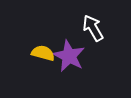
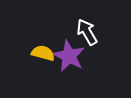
white arrow: moved 6 px left, 4 px down
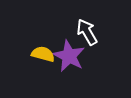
yellow semicircle: moved 1 px down
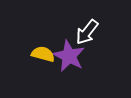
white arrow: rotated 112 degrees counterclockwise
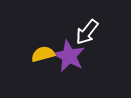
yellow semicircle: rotated 30 degrees counterclockwise
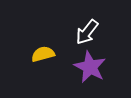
purple star: moved 21 px right, 11 px down
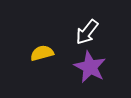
yellow semicircle: moved 1 px left, 1 px up
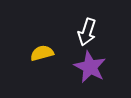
white arrow: rotated 20 degrees counterclockwise
